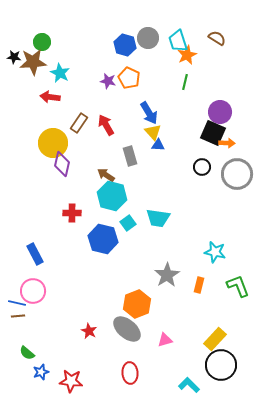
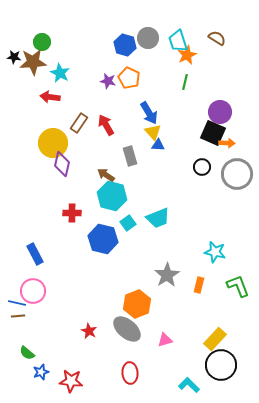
cyan trapezoid at (158, 218): rotated 30 degrees counterclockwise
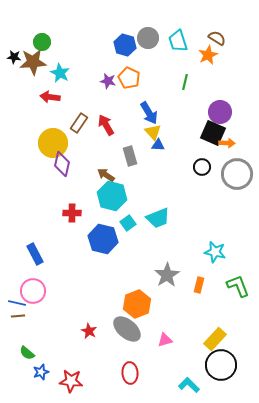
orange star at (187, 55): moved 21 px right
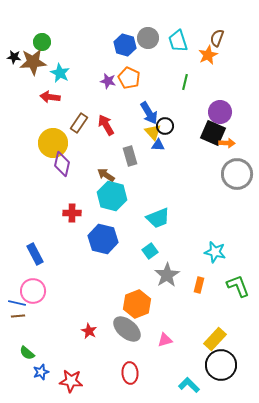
brown semicircle at (217, 38): rotated 102 degrees counterclockwise
black circle at (202, 167): moved 37 px left, 41 px up
cyan square at (128, 223): moved 22 px right, 28 px down
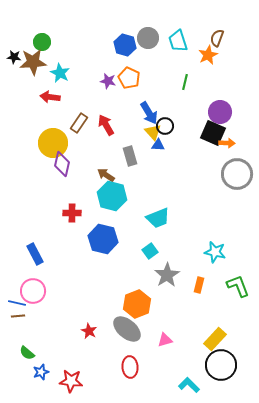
red ellipse at (130, 373): moved 6 px up
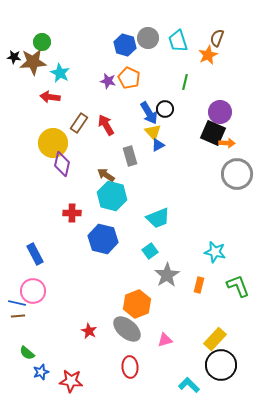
black circle at (165, 126): moved 17 px up
blue triangle at (158, 145): rotated 32 degrees counterclockwise
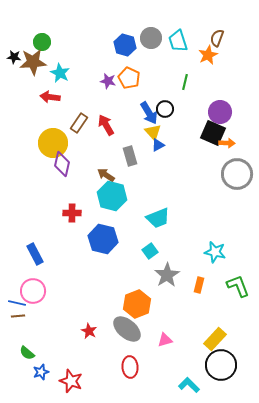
gray circle at (148, 38): moved 3 px right
red star at (71, 381): rotated 15 degrees clockwise
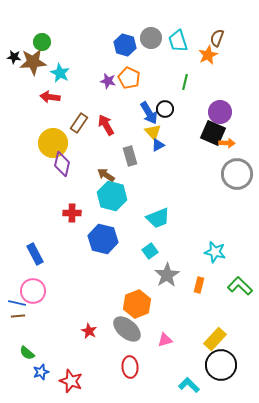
green L-shape at (238, 286): moved 2 px right; rotated 25 degrees counterclockwise
